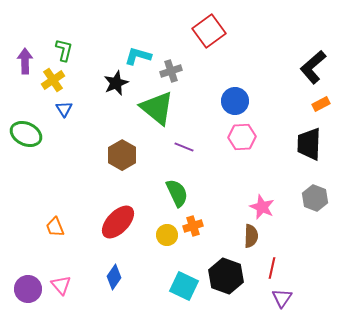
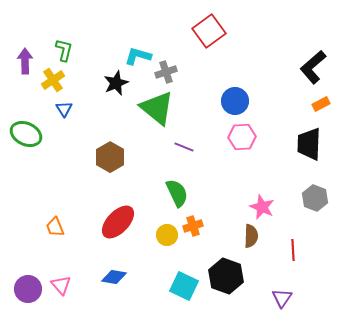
gray cross: moved 5 px left, 1 px down
brown hexagon: moved 12 px left, 2 px down
red line: moved 21 px right, 18 px up; rotated 15 degrees counterclockwise
blue diamond: rotated 65 degrees clockwise
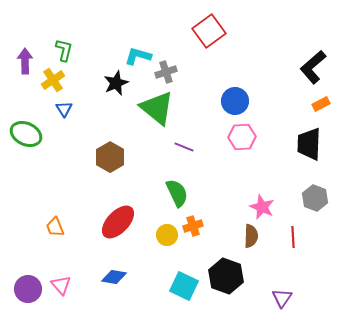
red line: moved 13 px up
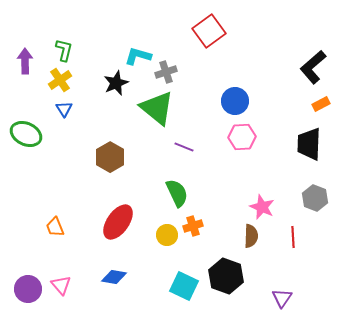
yellow cross: moved 7 px right
red ellipse: rotated 9 degrees counterclockwise
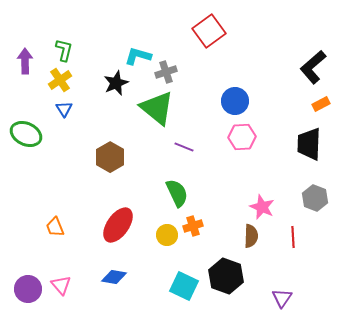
red ellipse: moved 3 px down
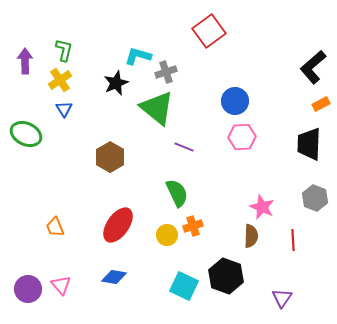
red line: moved 3 px down
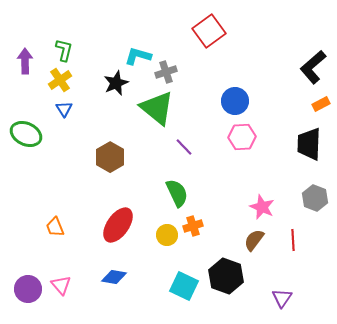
purple line: rotated 24 degrees clockwise
brown semicircle: moved 3 px right, 4 px down; rotated 145 degrees counterclockwise
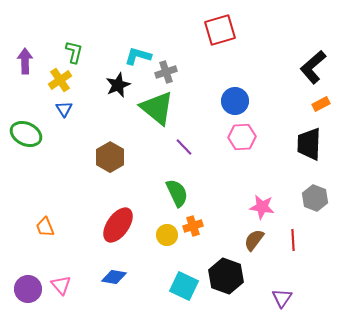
red square: moved 11 px right, 1 px up; rotated 20 degrees clockwise
green L-shape: moved 10 px right, 2 px down
black star: moved 2 px right, 2 px down
pink star: rotated 15 degrees counterclockwise
orange trapezoid: moved 10 px left
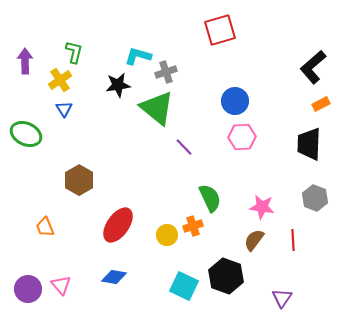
black star: rotated 15 degrees clockwise
brown hexagon: moved 31 px left, 23 px down
green semicircle: moved 33 px right, 5 px down
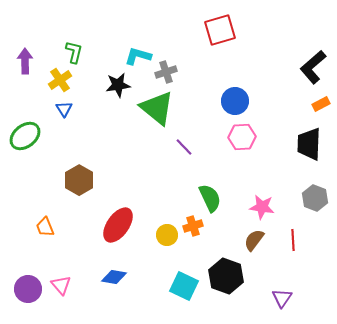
green ellipse: moved 1 px left, 2 px down; rotated 64 degrees counterclockwise
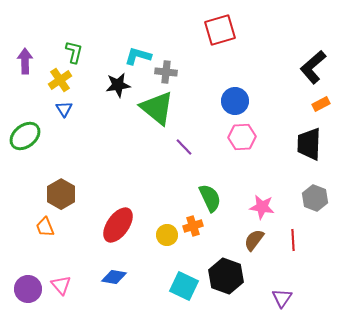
gray cross: rotated 25 degrees clockwise
brown hexagon: moved 18 px left, 14 px down
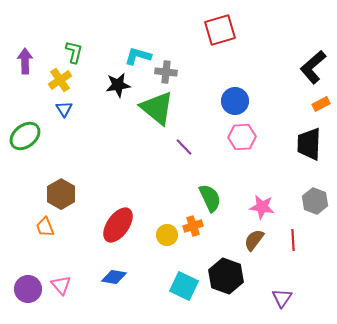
gray hexagon: moved 3 px down
